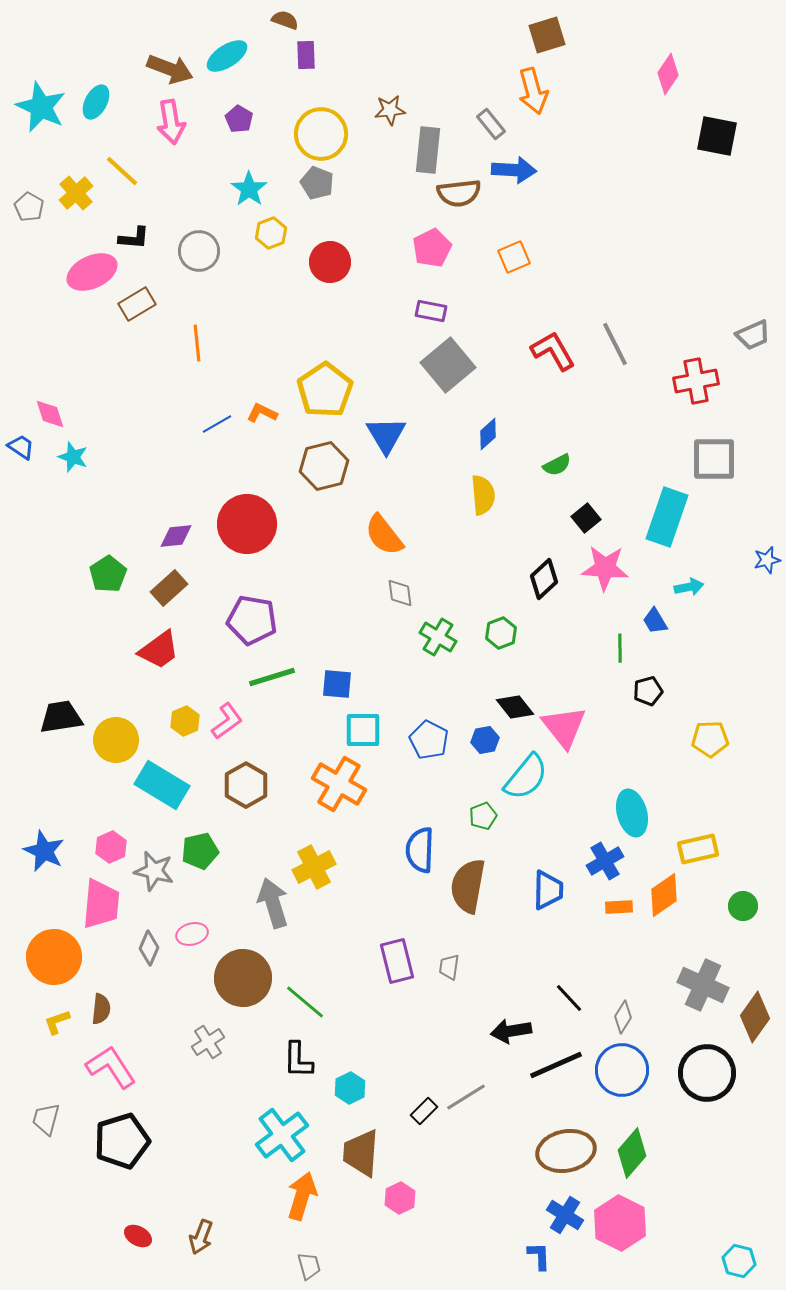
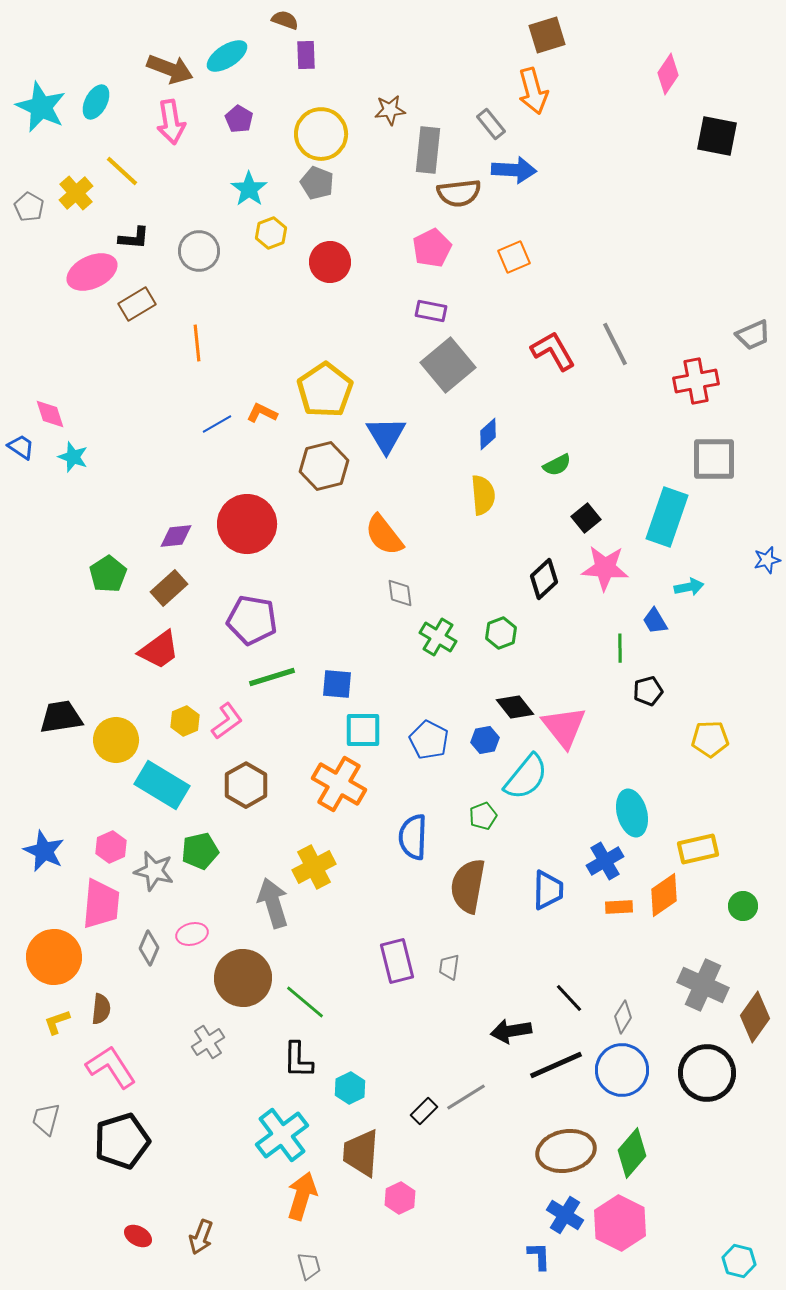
blue semicircle at (420, 850): moved 7 px left, 13 px up
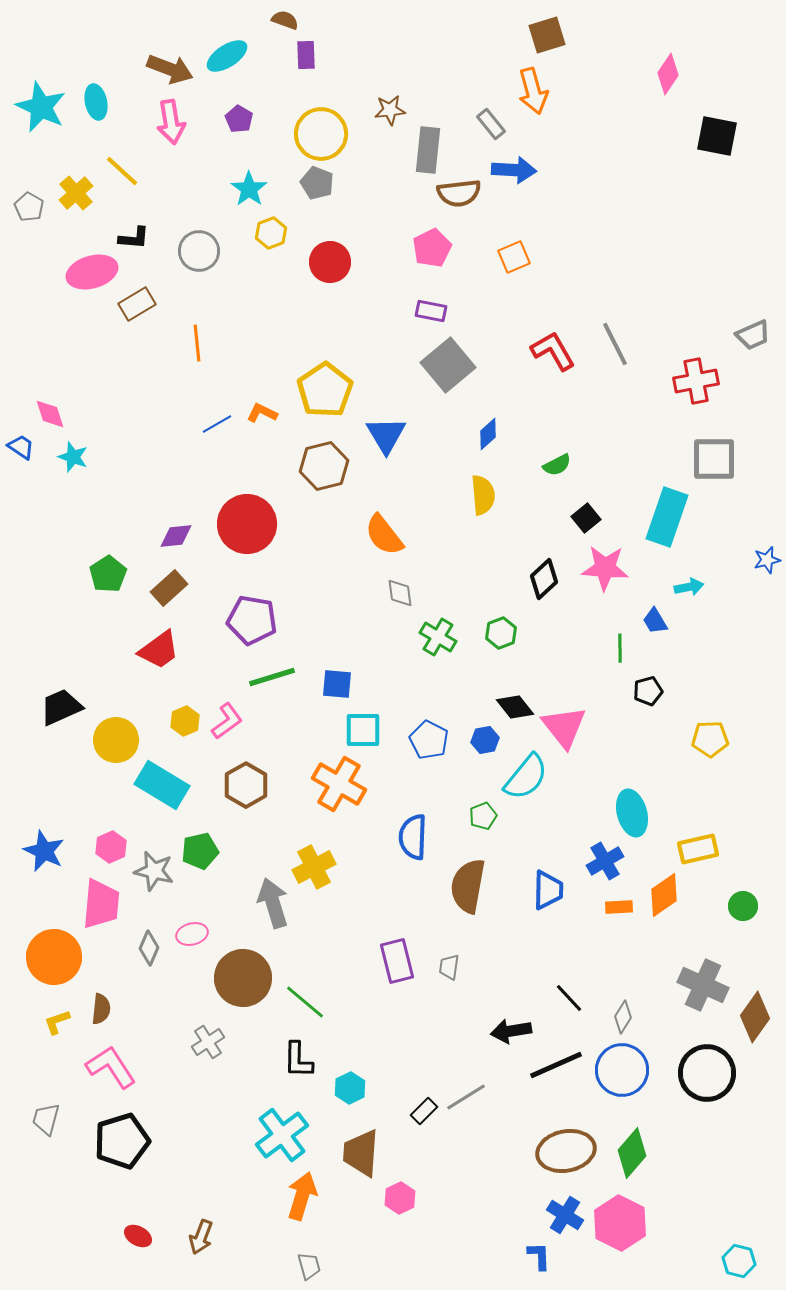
cyan ellipse at (96, 102): rotated 40 degrees counterclockwise
pink ellipse at (92, 272): rotated 9 degrees clockwise
black trapezoid at (61, 717): moved 10 px up; rotated 15 degrees counterclockwise
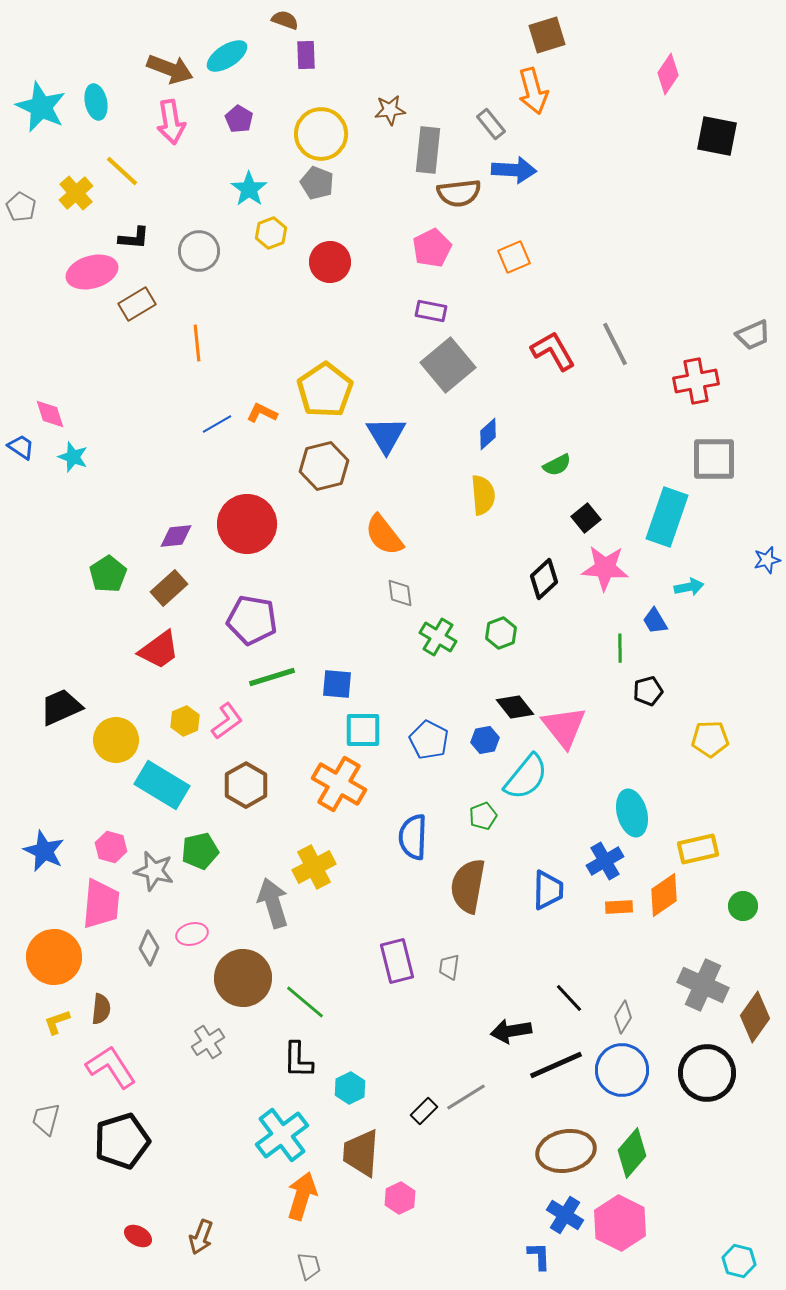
gray pentagon at (29, 207): moved 8 px left
pink hexagon at (111, 847): rotated 20 degrees counterclockwise
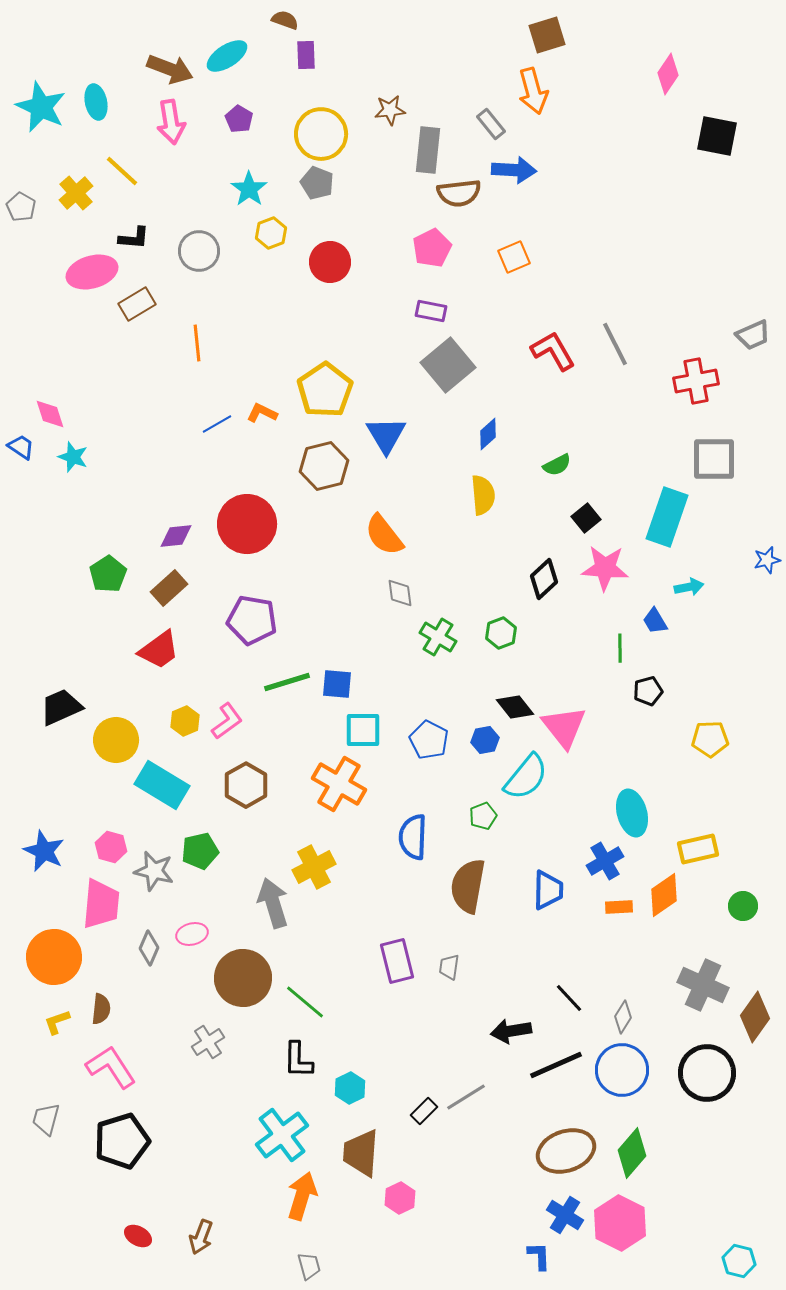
green line at (272, 677): moved 15 px right, 5 px down
brown ellipse at (566, 1151): rotated 8 degrees counterclockwise
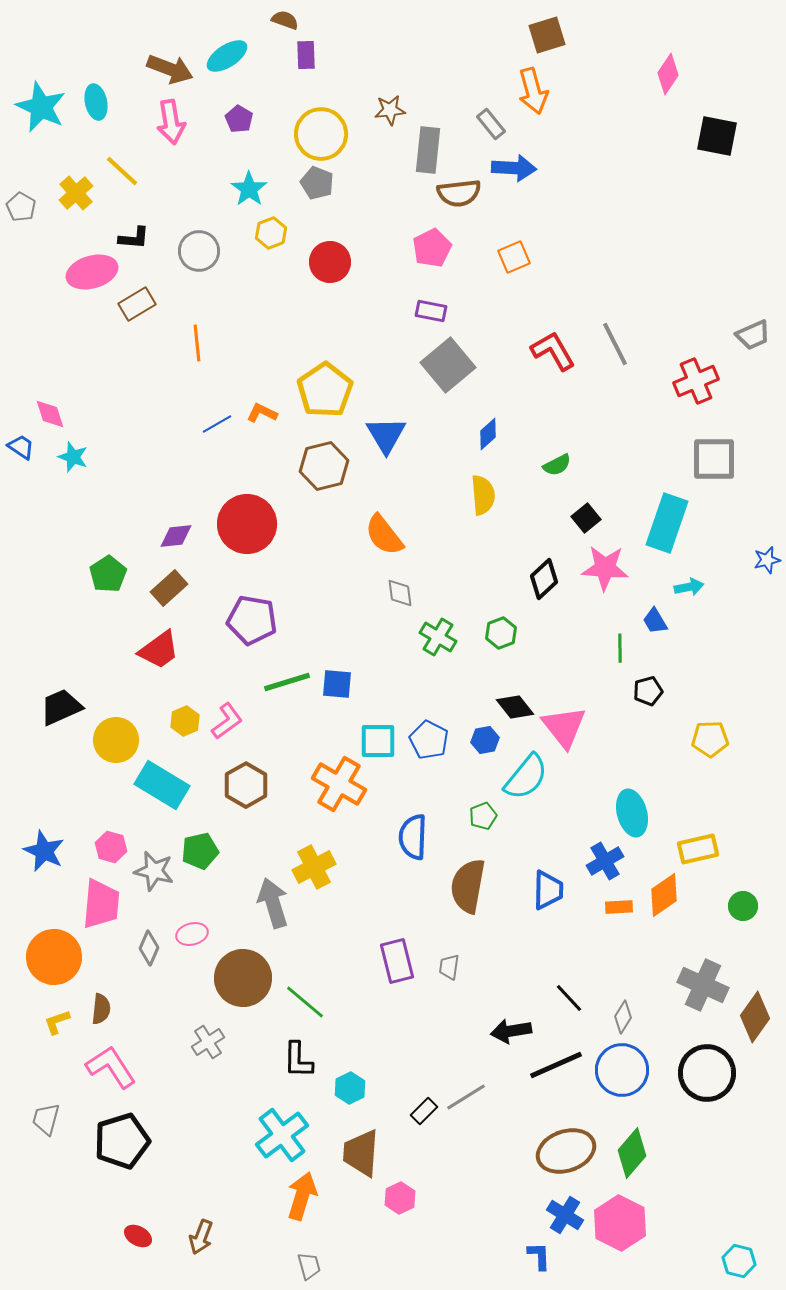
blue arrow at (514, 170): moved 2 px up
red cross at (696, 381): rotated 12 degrees counterclockwise
cyan rectangle at (667, 517): moved 6 px down
cyan square at (363, 730): moved 15 px right, 11 px down
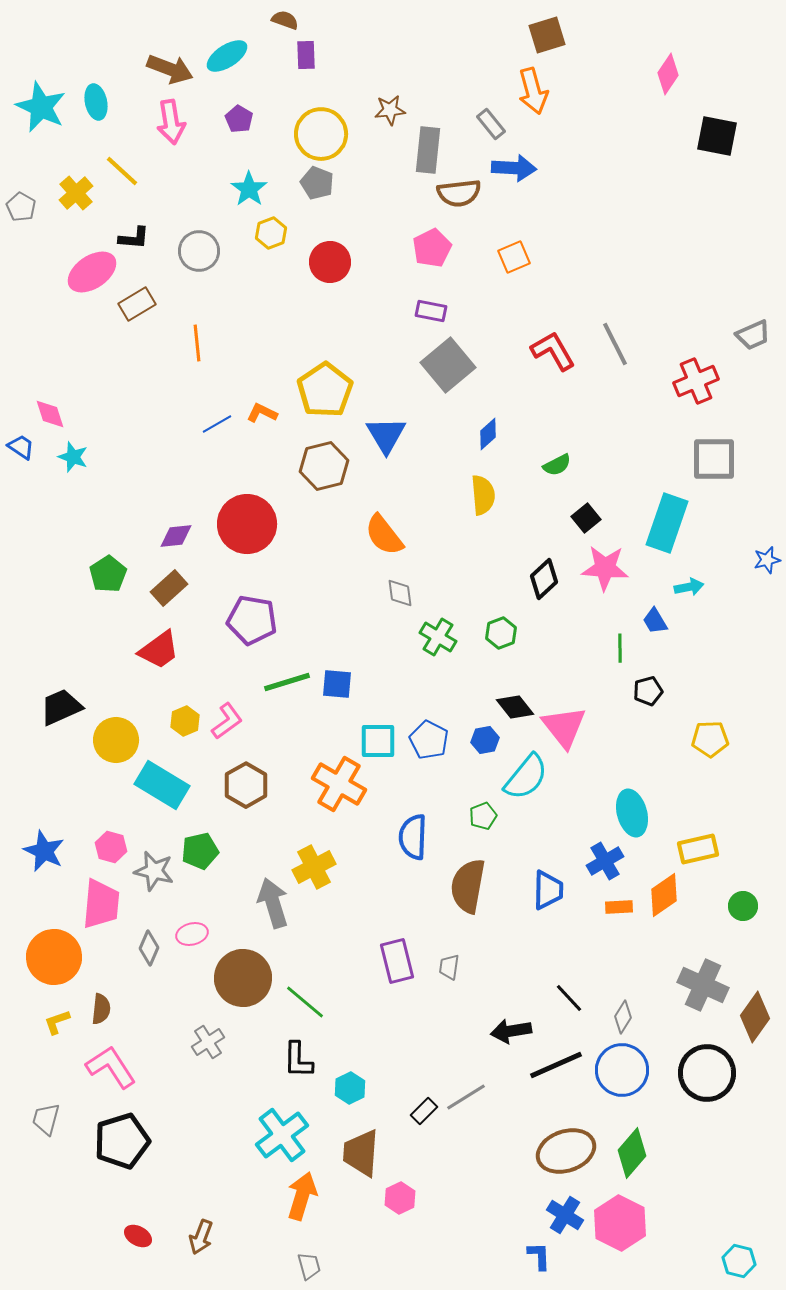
pink ellipse at (92, 272): rotated 18 degrees counterclockwise
